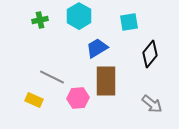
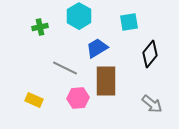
green cross: moved 7 px down
gray line: moved 13 px right, 9 px up
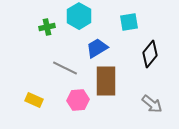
green cross: moved 7 px right
pink hexagon: moved 2 px down
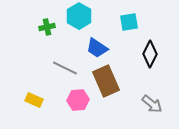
blue trapezoid: rotated 115 degrees counterclockwise
black diamond: rotated 12 degrees counterclockwise
brown rectangle: rotated 24 degrees counterclockwise
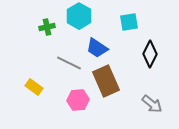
gray line: moved 4 px right, 5 px up
yellow rectangle: moved 13 px up; rotated 12 degrees clockwise
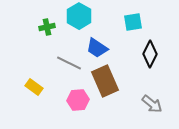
cyan square: moved 4 px right
brown rectangle: moved 1 px left
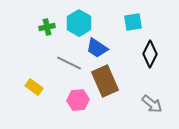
cyan hexagon: moved 7 px down
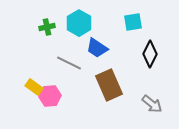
brown rectangle: moved 4 px right, 4 px down
pink hexagon: moved 28 px left, 4 px up
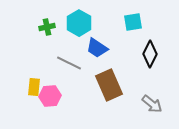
yellow rectangle: rotated 60 degrees clockwise
